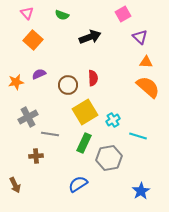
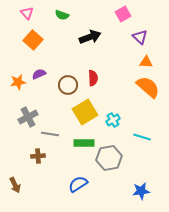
orange star: moved 2 px right
cyan line: moved 4 px right, 1 px down
green rectangle: rotated 66 degrees clockwise
brown cross: moved 2 px right
blue star: rotated 24 degrees clockwise
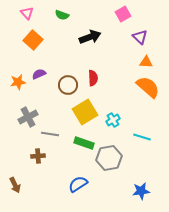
green rectangle: rotated 18 degrees clockwise
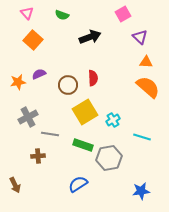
green rectangle: moved 1 px left, 2 px down
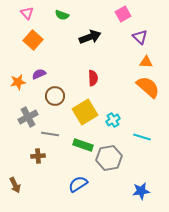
brown circle: moved 13 px left, 11 px down
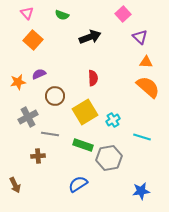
pink square: rotated 14 degrees counterclockwise
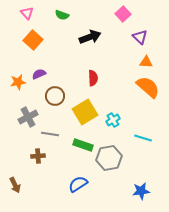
cyan line: moved 1 px right, 1 px down
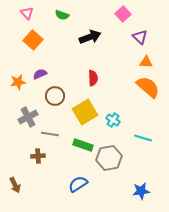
purple semicircle: moved 1 px right
cyan cross: rotated 24 degrees counterclockwise
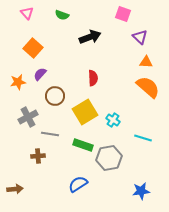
pink square: rotated 28 degrees counterclockwise
orange square: moved 8 px down
purple semicircle: rotated 24 degrees counterclockwise
brown arrow: moved 4 px down; rotated 70 degrees counterclockwise
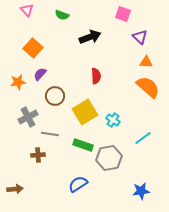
pink triangle: moved 3 px up
red semicircle: moved 3 px right, 2 px up
cyan line: rotated 54 degrees counterclockwise
brown cross: moved 1 px up
